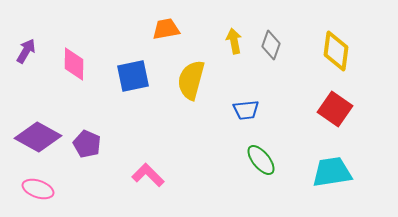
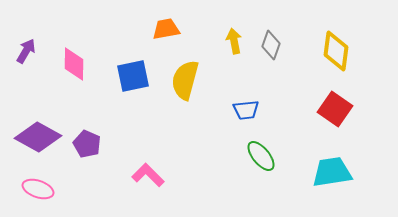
yellow semicircle: moved 6 px left
green ellipse: moved 4 px up
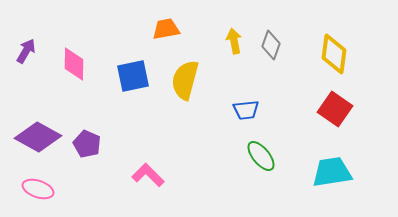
yellow diamond: moved 2 px left, 3 px down
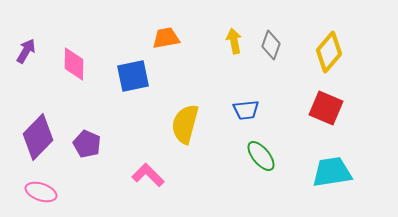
orange trapezoid: moved 9 px down
yellow diamond: moved 5 px left, 2 px up; rotated 33 degrees clockwise
yellow semicircle: moved 44 px down
red square: moved 9 px left, 1 px up; rotated 12 degrees counterclockwise
purple diamond: rotated 75 degrees counterclockwise
pink ellipse: moved 3 px right, 3 px down
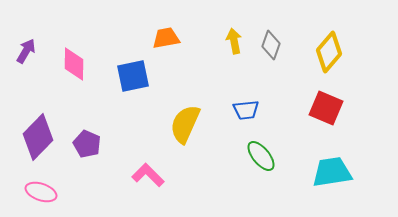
yellow semicircle: rotated 9 degrees clockwise
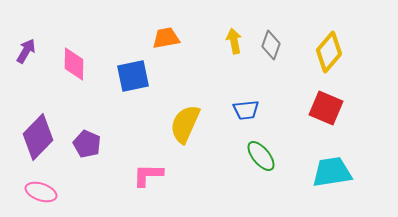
pink L-shape: rotated 44 degrees counterclockwise
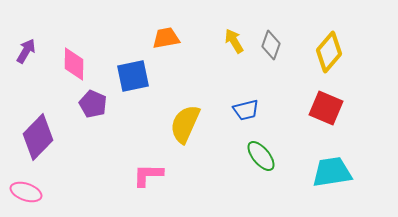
yellow arrow: rotated 20 degrees counterclockwise
blue trapezoid: rotated 8 degrees counterclockwise
purple pentagon: moved 6 px right, 40 px up
pink ellipse: moved 15 px left
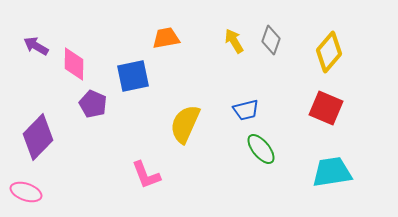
gray diamond: moved 5 px up
purple arrow: moved 10 px right, 5 px up; rotated 90 degrees counterclockwise
green ellipse: moved 7 px up
pink L-shape: moved 2 px left; rotated 112 degrees counterclockwise
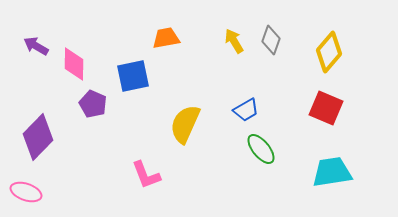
blue trapezoid: rotated 16 degrees counterclockwise
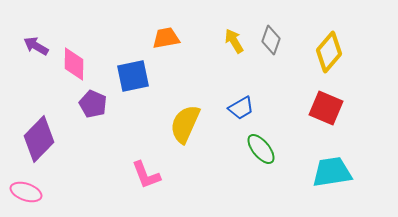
blue trapezoid: moved 5 px left, 2 px up
purple diamond: moved 1 px right, 2 px down
